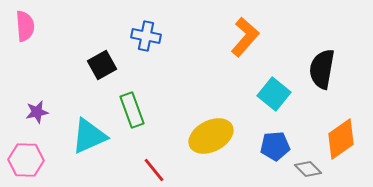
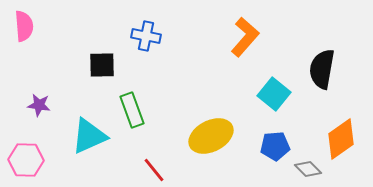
pink semicircle: moved 1 px left
black square: rotated 28 degrees clockwise
purple star: moved 2 px right, 7 px up; rotated 20 degrees clockwise
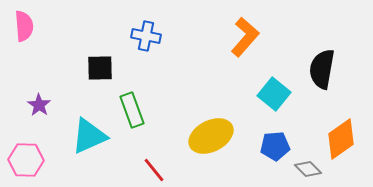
black square: moved 2 px left, 3 px down
purple star: rotated 25 degrees clockwise
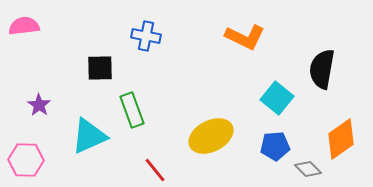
pink semicircle: rotated 92 degrees counterclockwise
orange L-shape: rotated 75 degrees clockwise
cyan square: moved 3 px right, 4 px down
red line: moved 1 px right
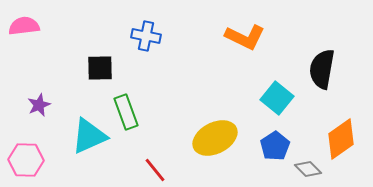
purple star: rotated 15 degrees clockwise
green rectangle: moved 6 px left, 2 px down
yellow ellipse: moved 4 px right, 2 px down
blue pentagon: rotated 28 degrees counterclockwise
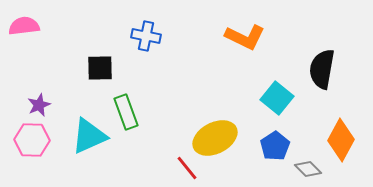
orange diamond: moved 1 px down; rotated 27 degrees counterclockwise
pink hexagon: moved 6 px right, 20 px up
red line: moved 32 px right, 2 px up
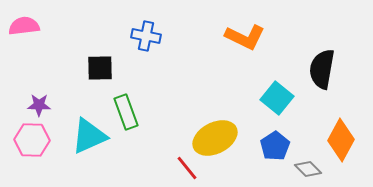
purple star: rotated 25 degrees clockwise
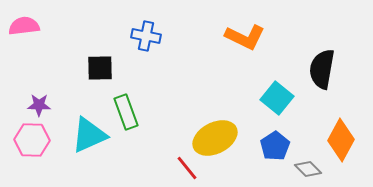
cyan triangle: moved 1 px up
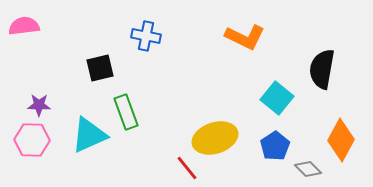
black square: rotated 12 degrees counterclockwise
yellow ellipse: rotated 9 degrees clockwise
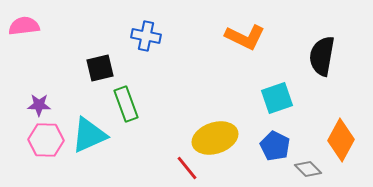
black semicircle: moved 13 px up
cyan square: rotated 32 degrees clockwise
green rectangle: moved 8 px up
pink hexagon: moved 14 px right
blue pentagon: rotated 12 degrees counterclockwise
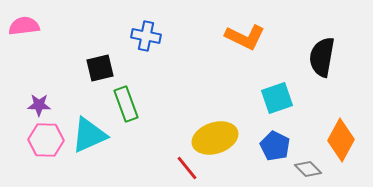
black semicircle: moved 1 px down
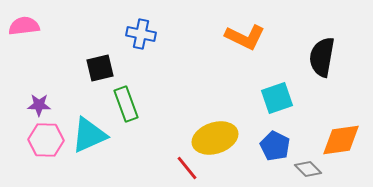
blue cross: moved 5 px left, 2 px up
orange diamond: rotated 54 degrees clockwise
